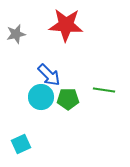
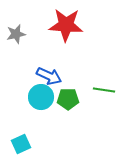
blue arrow: moved 1 px down; rotated 20 degrees counterclockwise
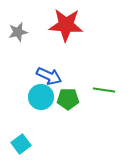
gray star: moved 2 px right, 2 px up
cyan square: rotated 12 degrees counterclockwise
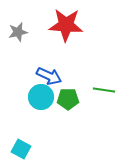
cyan square: moved 5 px down; rotated 24 degrees counterclockwise
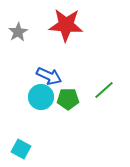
gray star: rotated 18 degrees counterclockwise
green line: rotated 50 degrees counterclockwise
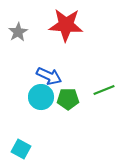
green line: rotated 20 degrees clockwise
